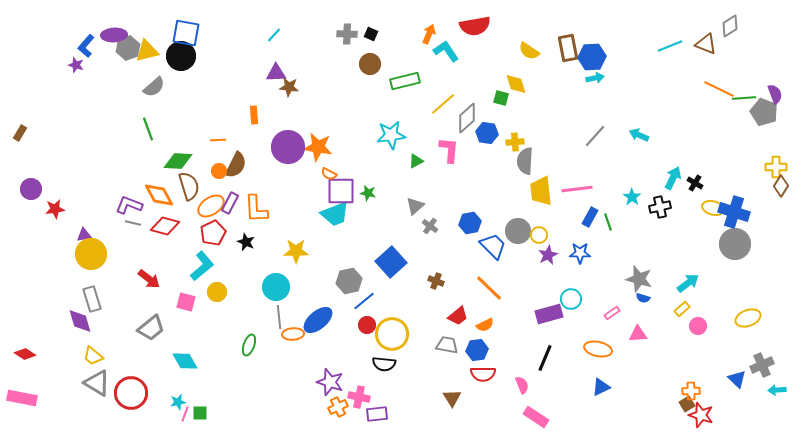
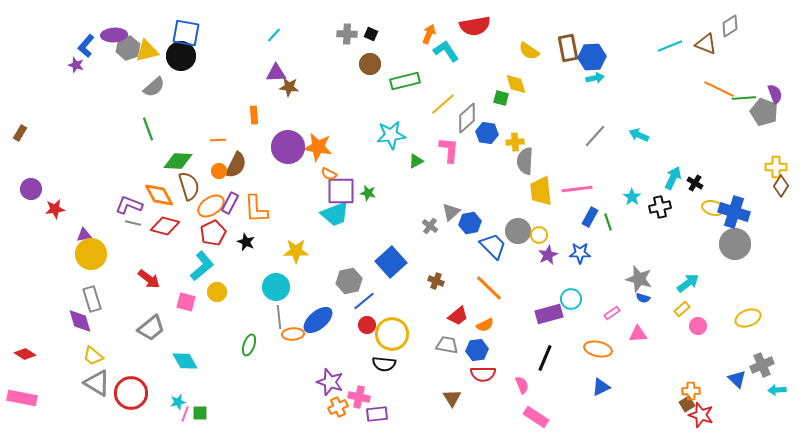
gray triangle at (415, 206): moved 36 px right, 6 px down
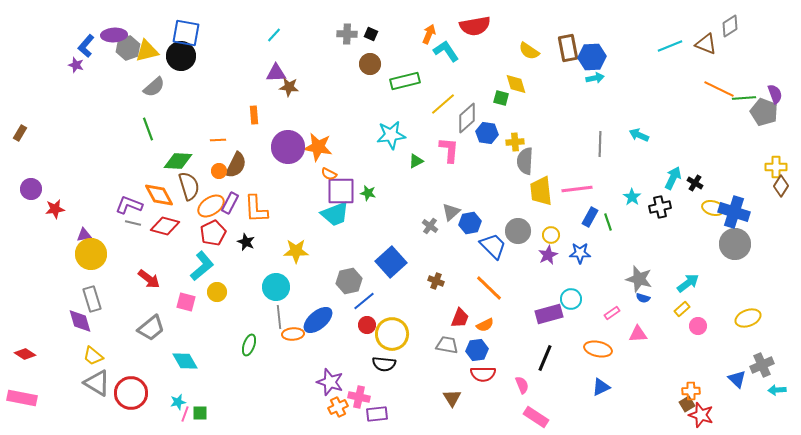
gray line at (595, 136): moved 5 px right, 8 px down; rotated 40 degrees counterclockwise
yellow circle at (539, 235): moved 12 px right
red trapezoid at (458, 316): moved 2 px right, 2 px down; rotated 30 degrees counterclockwise
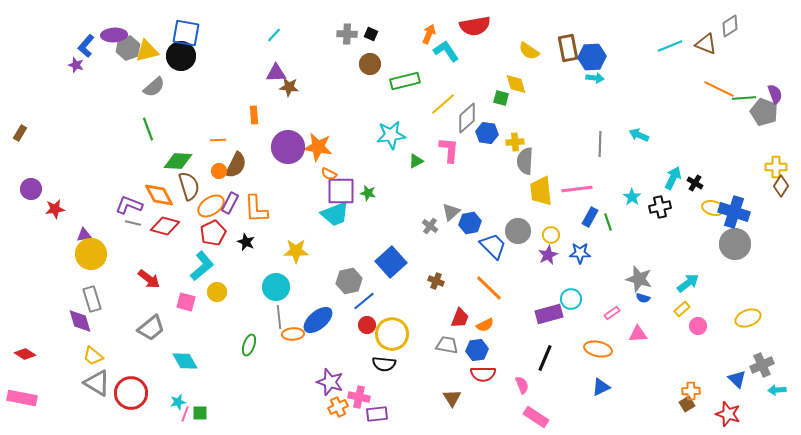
cyan arrow at (595, 78): rotated 18 degrees clockwise
red star at (701, 415): moved 27 px right, 1 px up
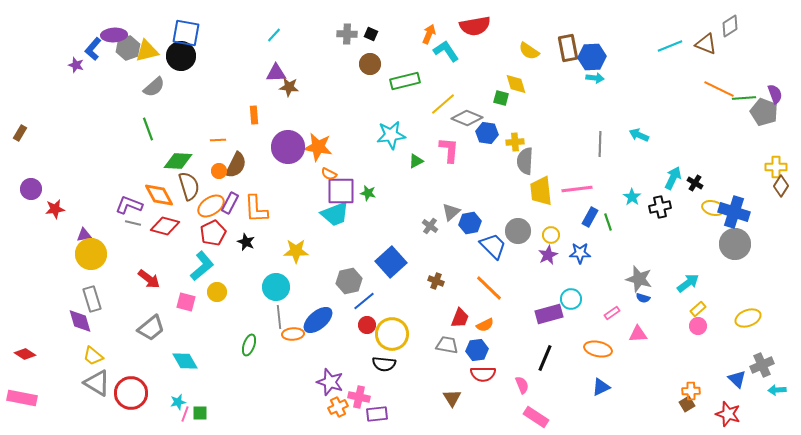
blue L-shape at (86, 46): moved 7 px right, 3 px down
gray diamond at (467, 118): rotated 64 degrees clockwise
yellow rectangle at (682, 309): moved 16 px right
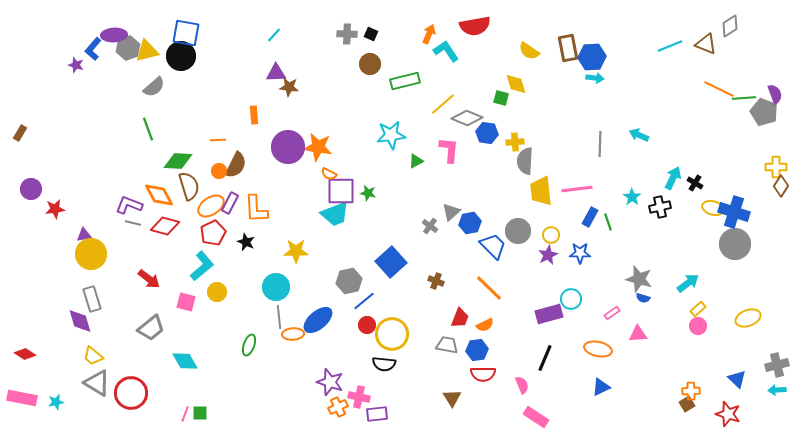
gray cross at (762, 365): moved 15 px right; rotated 10 degrees clockwise
cyan star at (178, 402): moved 122 px left
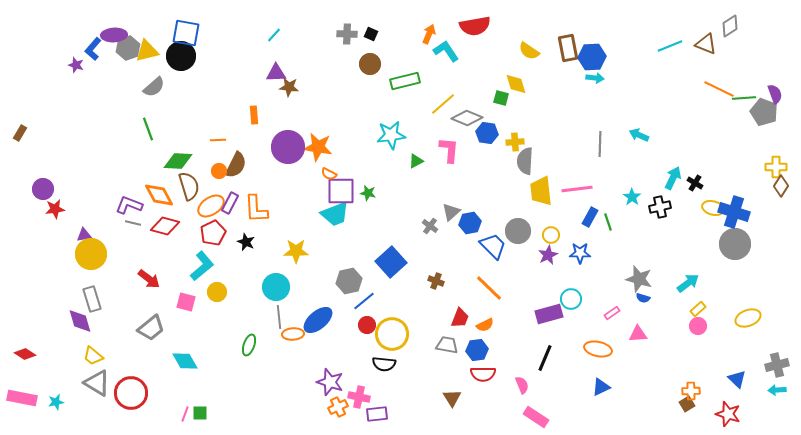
purple circle at (31, 189): moved 12 px right
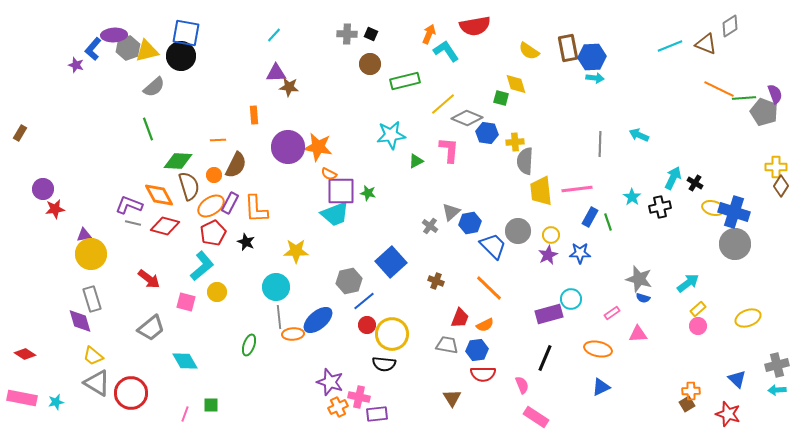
orange circle at (219, 171): moved 5 px left, 4 px down
green square at (200, 413): moved 11 px right, 8 px up
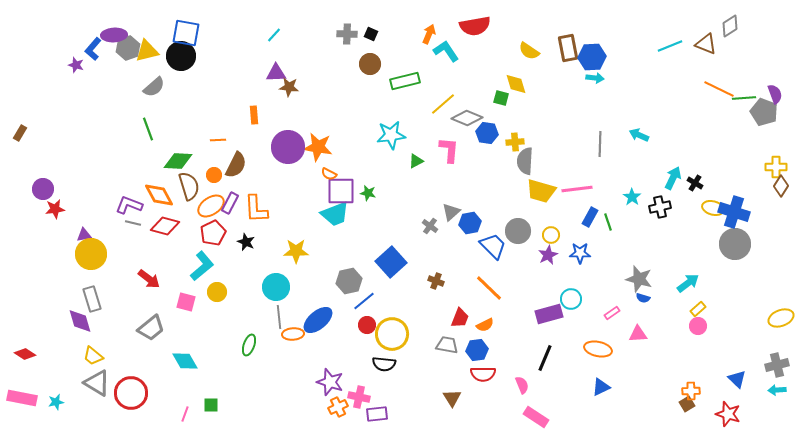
yellow trapezoid at (541, 191): rotated 68 degrees counterclockwise
yellow ellipse at (748, 318): moved 33 px right
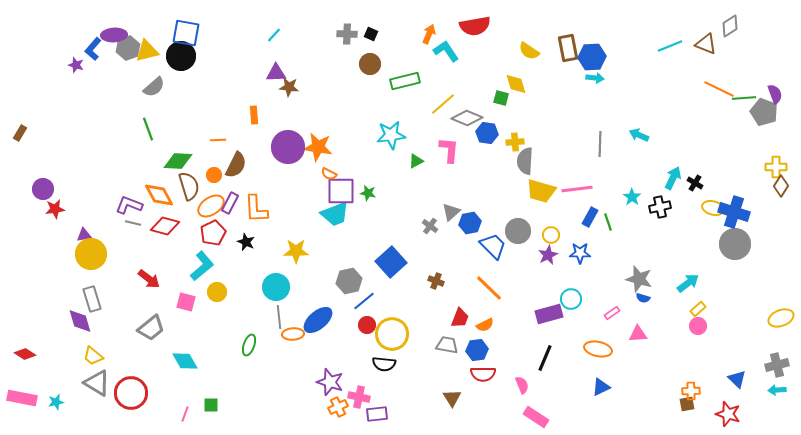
brown square at (687, 404): rotated 21 degrees clockwise
